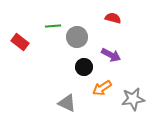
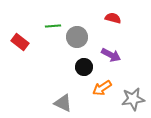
gray triangle: moved 4 px left
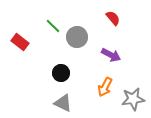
red semicircle: rotated 35 degrees clockwise
green line: rotated 49 degrees clockwise
black circle: moved 23 px left, 6 px down
orange arrow: moved 3 px right, 1 px up; rotated 30 degrees counterclockwise
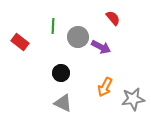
green line: rotated 49 degrees clockwise
gray circle: moved 1 px right
purple arrow: moved 10 px left, 8 px up
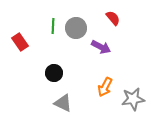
gray circle: moved 2 px left, 9 px up
red rectangle: rotated 18 degrees clockwise
black circle: moved 7 px left
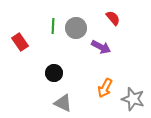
orange arrow: moved 1 px down
gray star: rotated 25 degrees clockwise
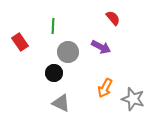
gray circle: moved 8 px left, 24 px down
gray triangle: moved 2 px left
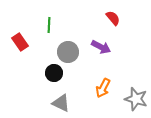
green line: moved 4 px left, 1 px up
orange arrow: moved 2 px left
gray star: moved 3 px right
